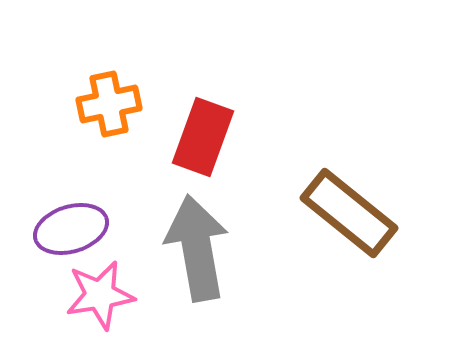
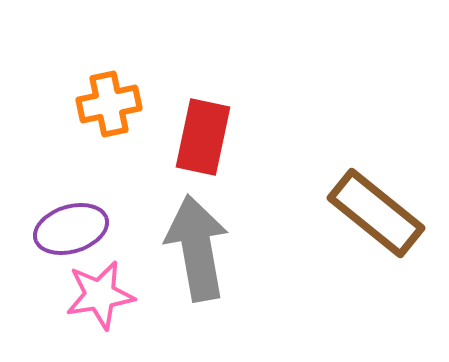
red rectangle: rotated 8 degrees counterclockwise
brown rectangle: moved 27 px right
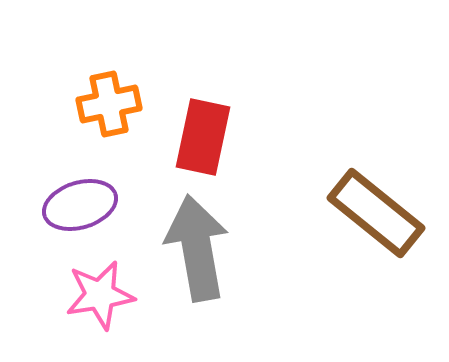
purple ellipse: moved 9 px right, 24 px up
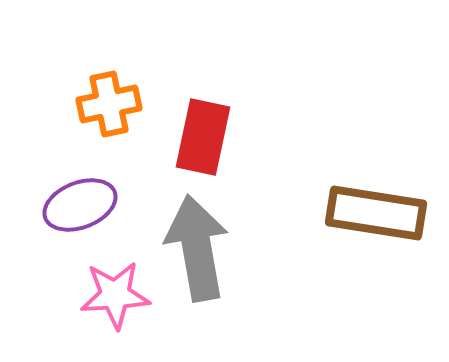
purple ellipse: rotated 4 degrees counterclockwise
brown rectangle: rotated 30 degrees counterclockwise
pink star: moved 15 px right; rotated 6 degrees clockwise
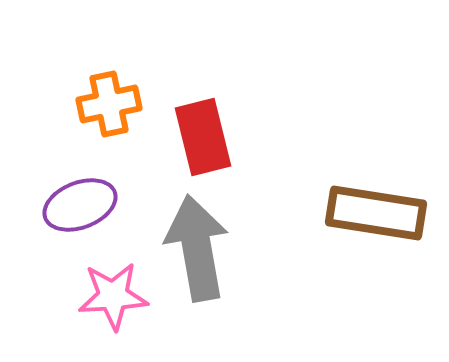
red rectangle: rotated 26 degrees counterclockwise
pink star: moved 2 px left, 1 px down
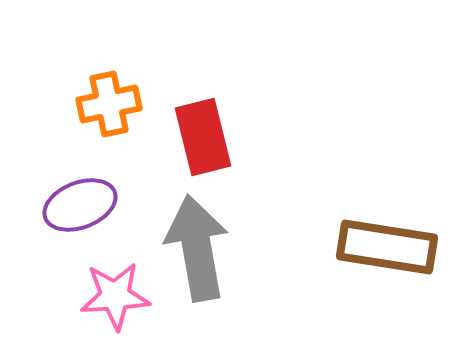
brown rectangle: moved 11 px right, 34 px down
pink star: moved 2 px right
